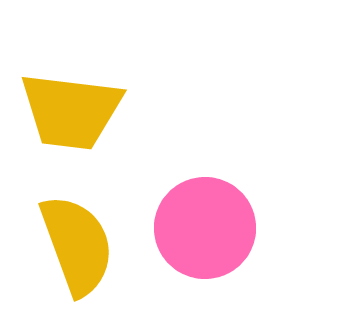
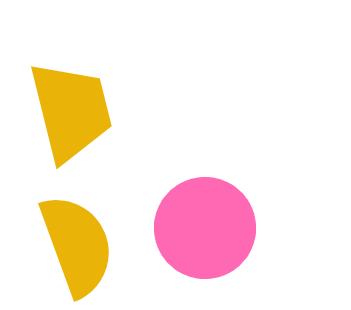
yellow trapezoid: rotated 111 degrees counterclockwise
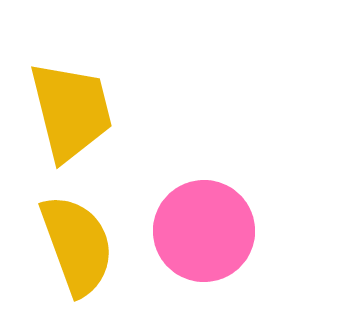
pink circle: moved 1 px left, 3 px down
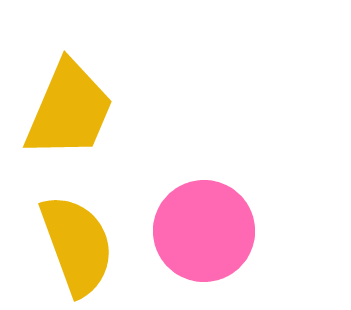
yellow trapezoid: moved 2 px left, 1 px up; rotated 37 degrees clockwise
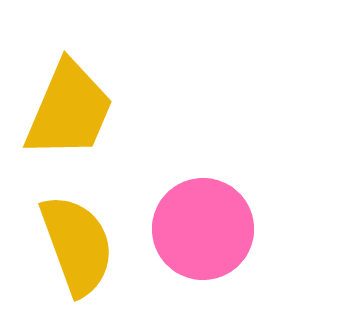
pink circle: moved 1 px left, 2 px up
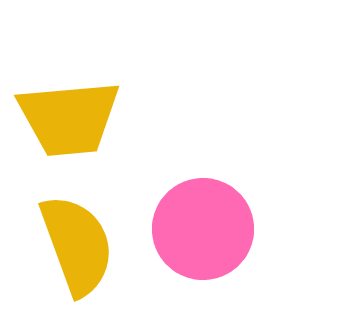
yellow trapezoid: moved 8 px down; rotated 62 degrees clockwise
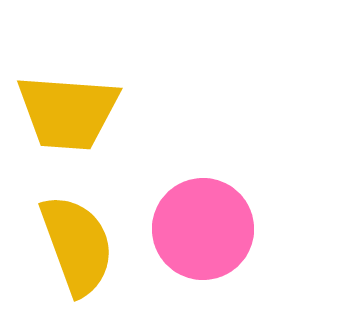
yellow trapezoid: moved 1 px left, 6 px up; rotated 9 degrees clockwise
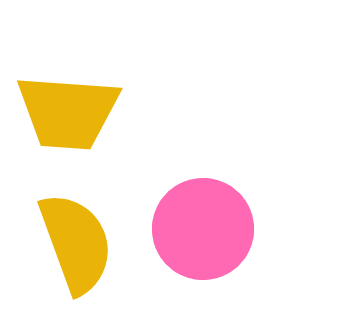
yellow semicircle: moved 1 px left, 2 px up
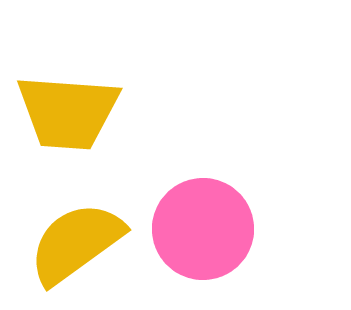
yellow semicircle: rotated 106 degrees counterclockwise
